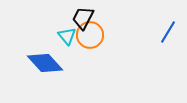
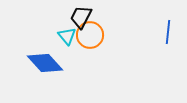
black trapezoid: moved 2 px left, 1 px up
blue line: rotated 25 degrees counterclockwise
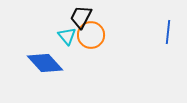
orange circle: moved 1 px right
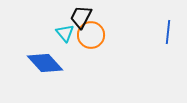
cyan triangle: moved 2 px left, 3 px up
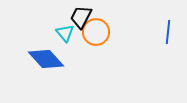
orange circle: moved 5 px right, 3 px up
blue diamond: moved 1 px right, 4 px up
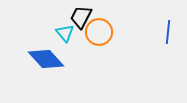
orange circle: moved 3 px right
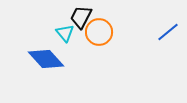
blue line: rotated 45 degrees clockwise
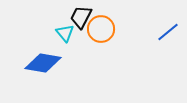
orange circle: moved 2 px right, 3 px up
blue diamond: moved 3 px left, 4 px down; rotated 39 degrees counterclockwise
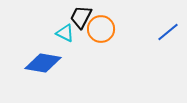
cyan triangle: rotated 24 degrees counterclockwise
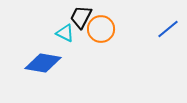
blue line: moved 3 px up
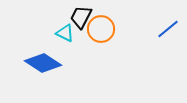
blue diamond: rotated 24 degrees clockwise
